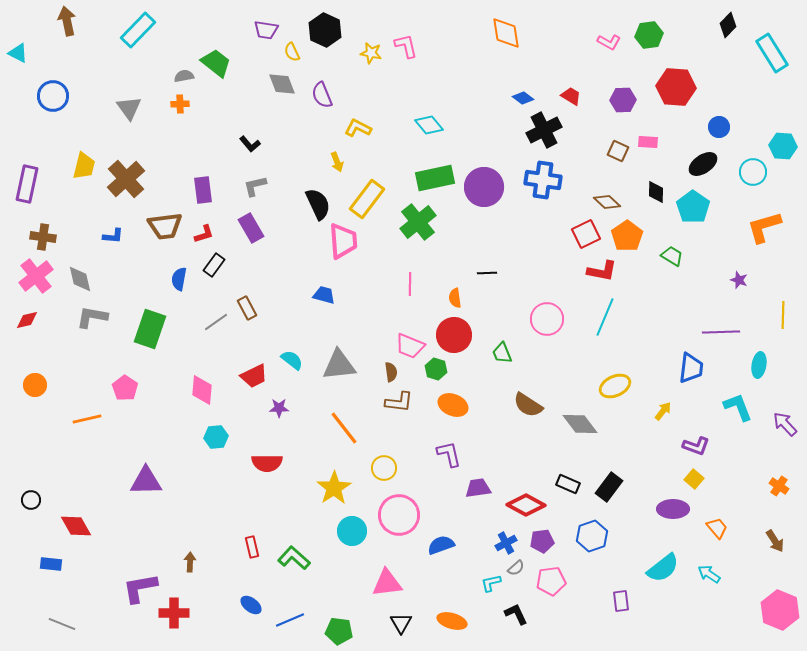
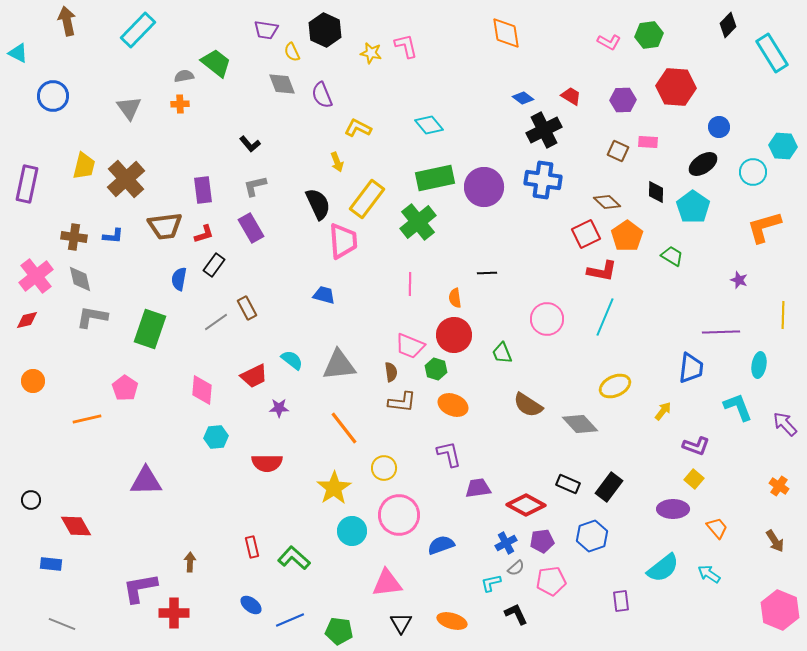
brown cross at (43, 237): moved 31 px right
orange circle at (35, 385): moved 2 px left, 4 px up
brown L-shape at (399, 402): moved 3 px right
gray diamond at (580, 424): rotated 6 degrees counterclockwise
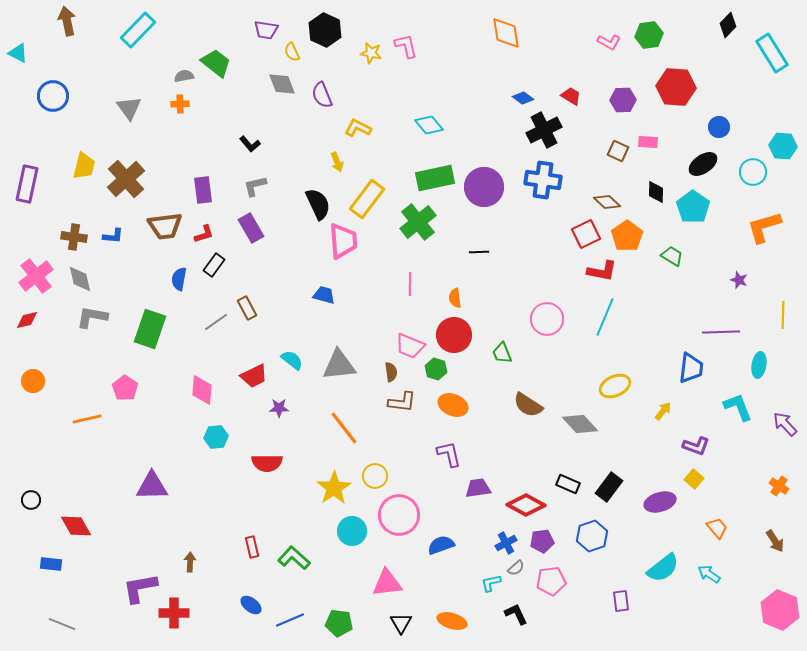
black line at (487, 273): moved 8 px left, 21 px up
yellow circle at (384, 468): moved 9 px left, 8 px down
purple triangle at (146, 481): moved 6 px right, 5 px down
purple ellipse at (673, 509): moved 13 px left, 7 px up; rotated 16 degrees counterclockwise
green pentagon at (339, 631): moved 8 px up
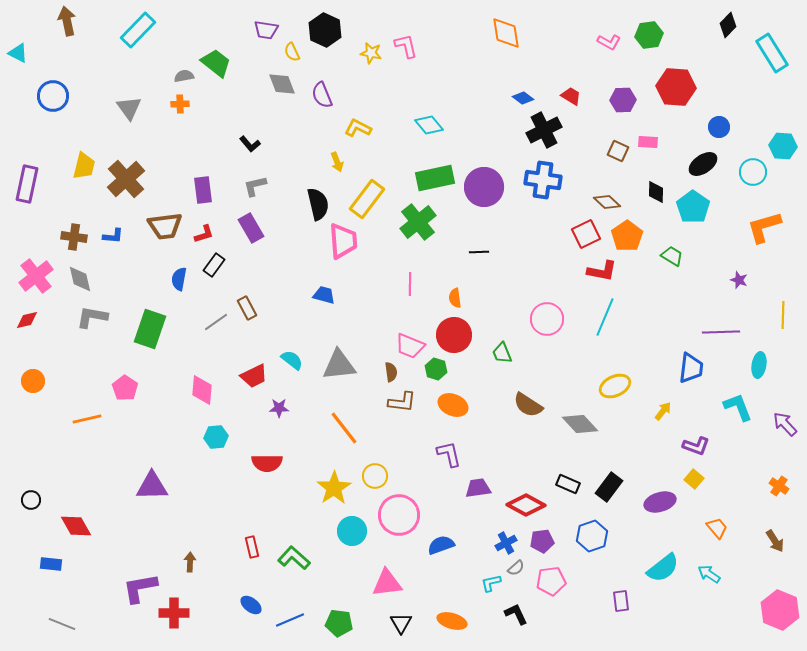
black semicircle at (318, 204): rotated 12 degrees clockwise
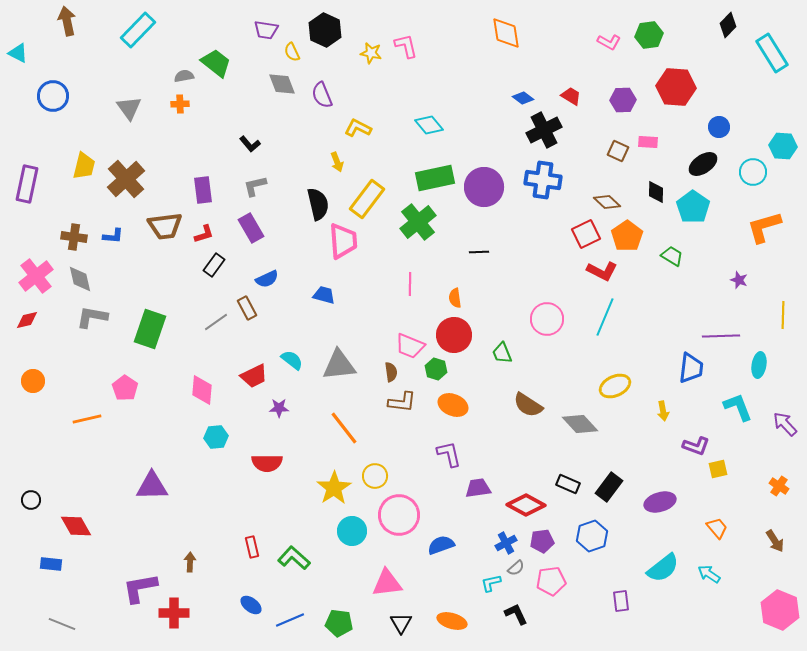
red L-shape at (602, 271): rotated 16 degrees clockwise
blue semicircle at (179, 279): moved 88 px right; rotated 125 degrees counterclockwise
purple line at (721, 332): moved 4 px down
yellow arrow at (663, 411): rotated 132 degrees clockwise
yellow square at (694, 479): moved 24 px right, 10 px up; rotated 36 degrees clockwise
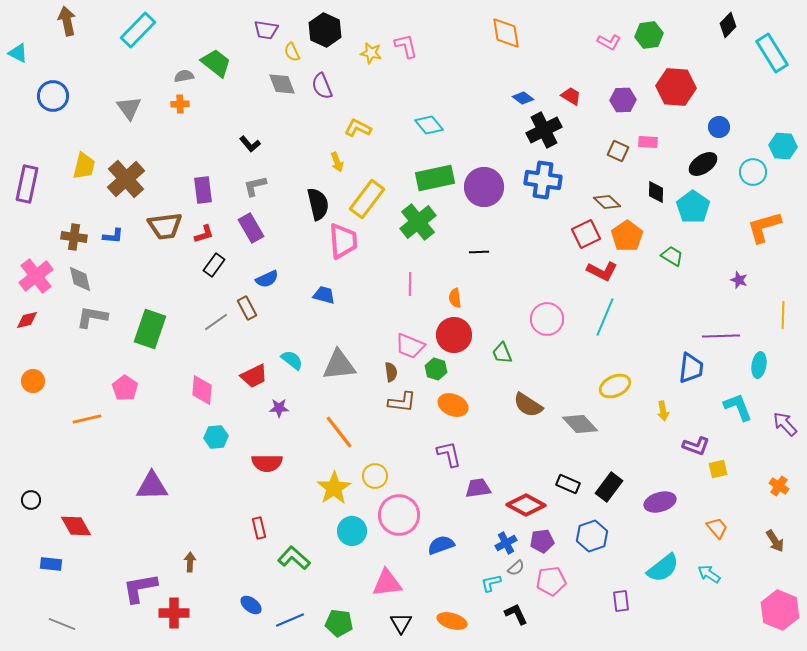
purple semicircle at (322, 95): moved 9 px up
orange line at (344, 428): moved 5 px left, 4 px down
red rectangle at (252, 547): moved 7 px right, 19 px up
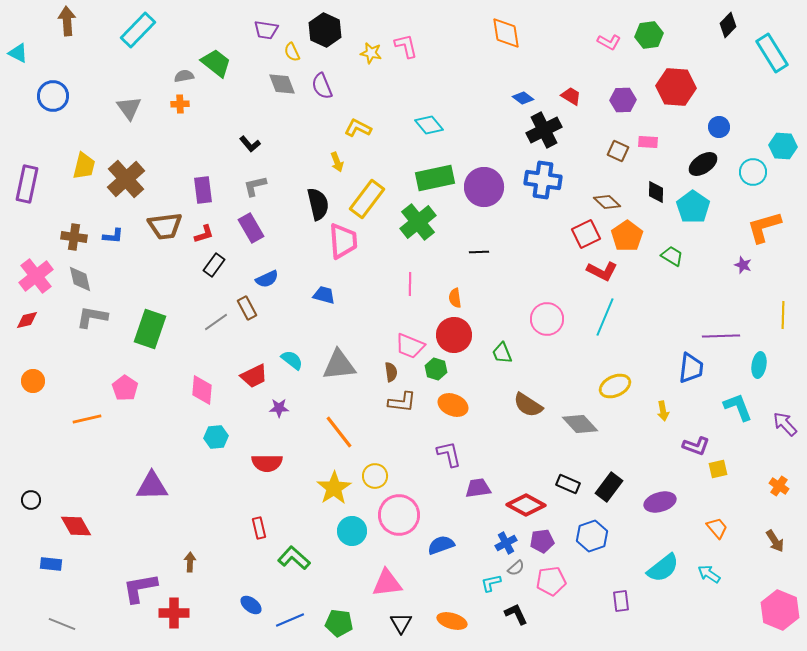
brown arrow at (67, 21): rotated 8 degrees clockwise
purple star at (739, 280): moved 4 px right, 15 px up
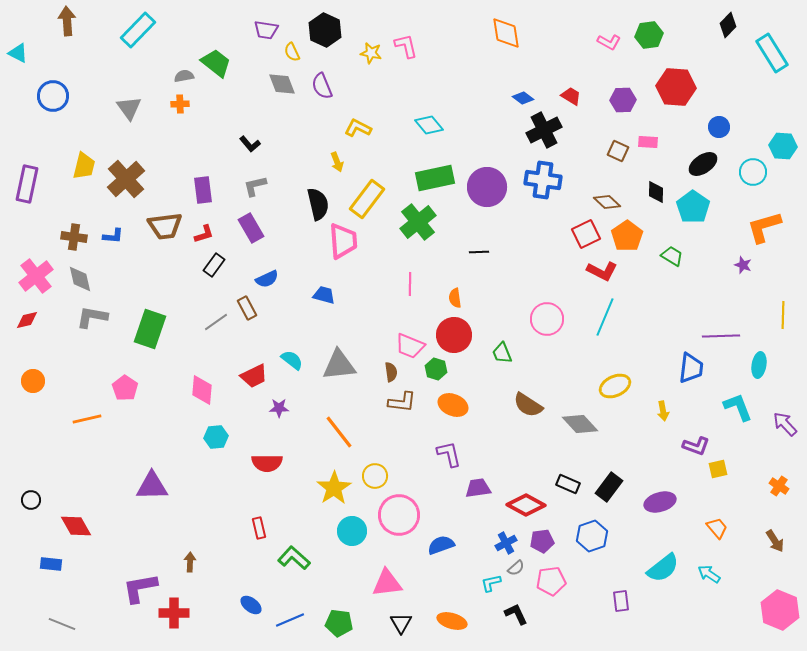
purple circle at (484, 187): moved 3 px right
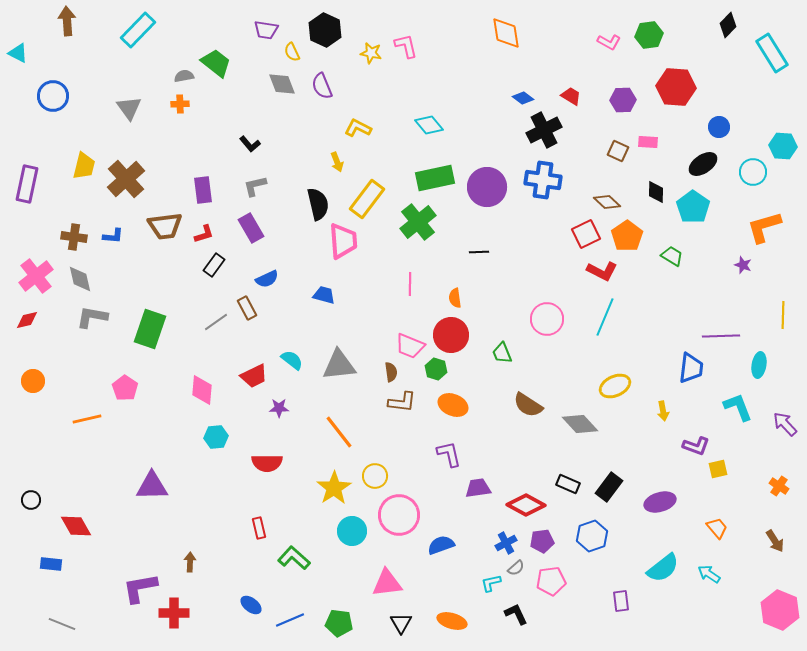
red circle at (454, 335): moved 3 px left
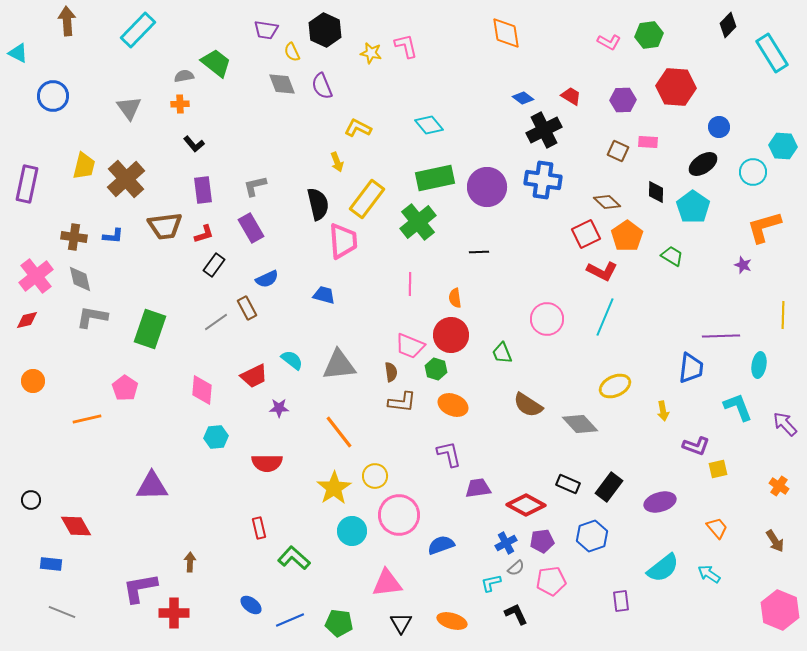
black L-shape at (250, 144): moved 56 px left
gray line at (62, 624): moved 12 px up
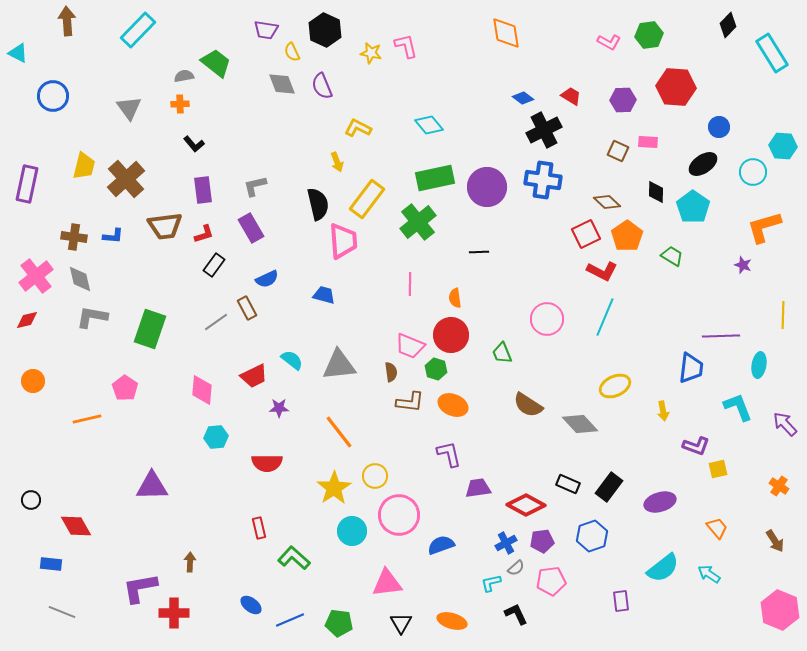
brown L-shape at (402, 402): moved 8 px right
